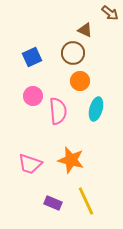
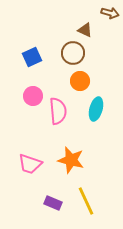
brown arrow: rotated 24 degrees counterclockwise
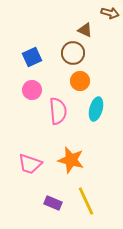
pink circle: moved 1 px left, 6 px up
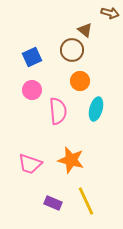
brown triangle: rotated 14 degrees clockwise
brown circle: moved 1 px left, 3 px up
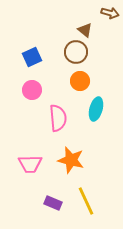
brown circle: moved 4 px right, 2 px down
pink semicircle: moved 7 px down
pink trapezoid: rotated 20 degrees counterclockwise
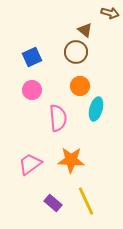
orange circle: moved 5 px down
orange star: rotated 12 degrees counterclockwise
pink trapezoid: rotated 145 degrees clockwise
purple rectangle: rotated 18 degrees clockwise
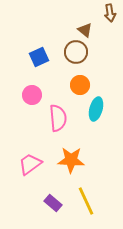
brown arrow: rotated 66 degrees clockwise
blue square: moved 7 px right
orange circle: moved 1 px up
pink circle: moved 5 px down
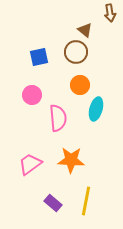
blue square: rotated 12 degrees clockwise
yellow line: rotated 36 degrees clockwise
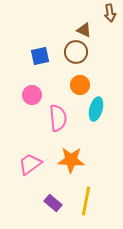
brown triangle: moved 1 px left; rotated 14 degrees counterclockwise
blue square: moved 1 px right, 1 px up
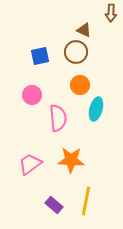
brown arrow: moved 1 px right; rotated 12 degrees clockwise
purple rectangle: moved 1 px right, 2 px down
